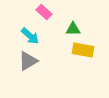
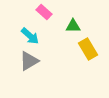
green triangle: moved 3 px up
yellow rectangle: moved 5 px right, 1 px up; rotated 50 degrees clockwise
gray triangle: moved 1 px right
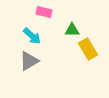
pink rectangle: rotated 28 degrees counterclockwise
green triangle: moved 1 px left, 4 px down
cyan arrow: moved 2 px right
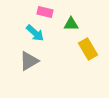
pink rectangle: moved 1 px right
green triangle: moved 1 px left, 6 px up
cyan arrow: moved 3 px right, 3 px up
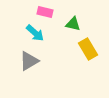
green triangle: moved 2 px right; rotated 14 degrees clockwise
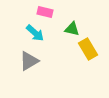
green triangle: moved 1 px left, 5 px down
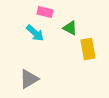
green triangle: moved 2 px left, 1 px up; rotated 14 degrees clockwise
yellow rectangle: rotated 20 degrees clockwise
gray triangle: moved 18 px down
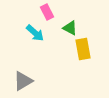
pink rectangle: moved 2 px right; rotated 49 degrees clockwise
yellow rectangle: moved 5 px left
gray triangle: moved 6 px left, 2 px down
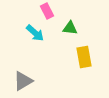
pink rectangle: moved 1 px up
green triangle: rotated 21 degrees counterclockwise
yellow rectangle: moved 1 px right, 8 px down
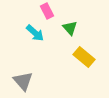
green triangle: rotated 42 degrees clockwise
yellow rectangle: rotated 40 degrees counterclockwise
gray triangle: rotated 40 degrees counterclockwise
